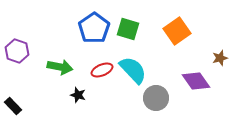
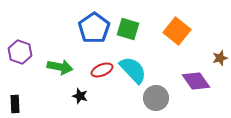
orange square: rotated 16 degrees counterclockwise
purple hexagon: moved 3 px right, 1 px down
black star: moved 2 px right, 1 px down
black rectangle: moved 2 px right, 2 px up; rotated 42 degrees clockwise
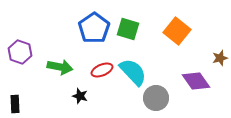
cyan semicircle: moved 2 px down
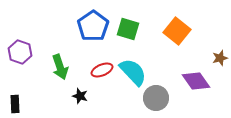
blue pentagon: moved 1 px left, 2 px up
green arrow: rotated 60 degrees clockwise
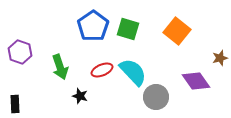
gray circle: moved 1 px up
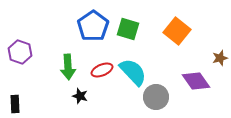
green arrow: moved 8 px right; rotated 15 degrees clockwise
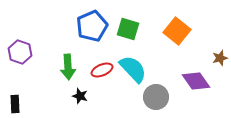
blue pentagon: moved 1 px left; rotated 12 degrees clockwise
cyan semicircle: moved 3 px up
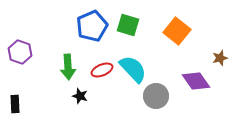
green square: moved 4 px up
gray circle: moved 1 px up
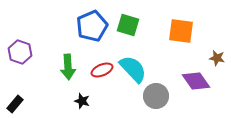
orange square: moved 4 px right; rotated 32 degrees counterclockwise
brown star: moved 3 px left; rotated 28 degrees clockwise
black star: moved 2 px right, 5 px down
black rectangle: rotated 42 degrees clockwise
